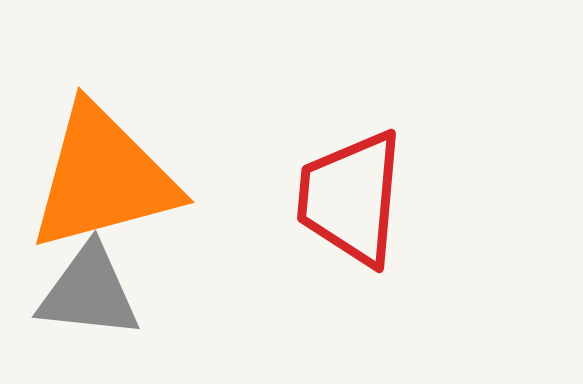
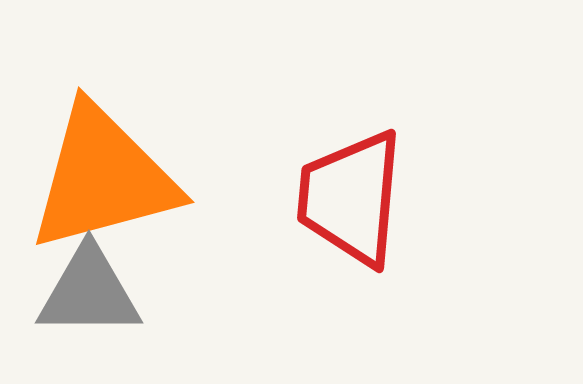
gray triangle: rotated 6 degrees counterclockwise
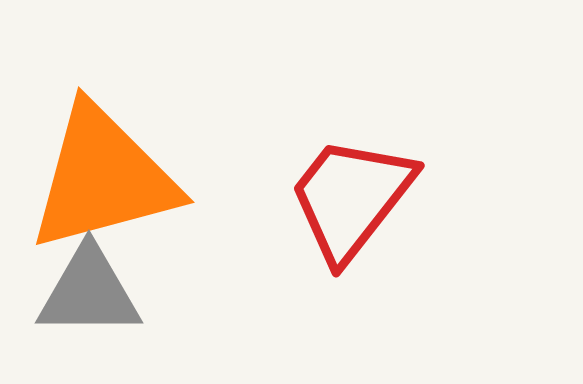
red trapezoid: rotated 33 degrees clockwise
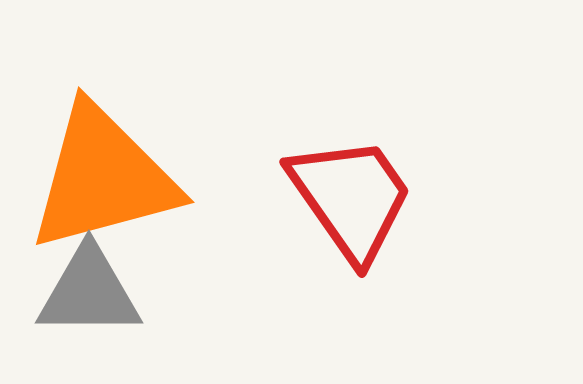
red trapezoid: rotated 107 degrees clockwise
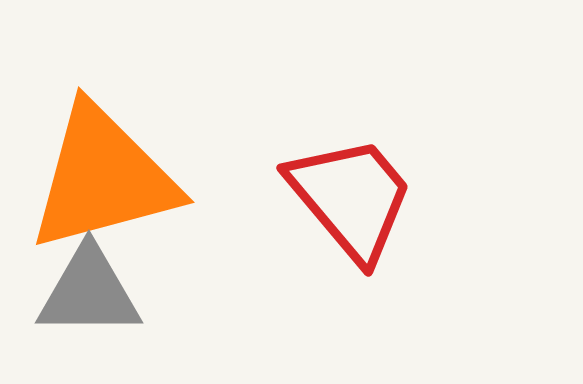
red trapezoid: rotated 5 degrees counterclockwise
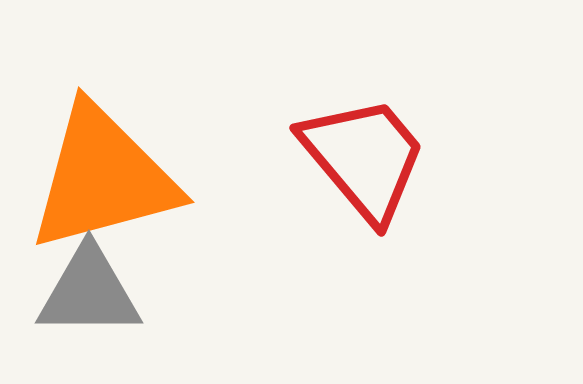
red trapezoid: moved 13 px right, 40 px up
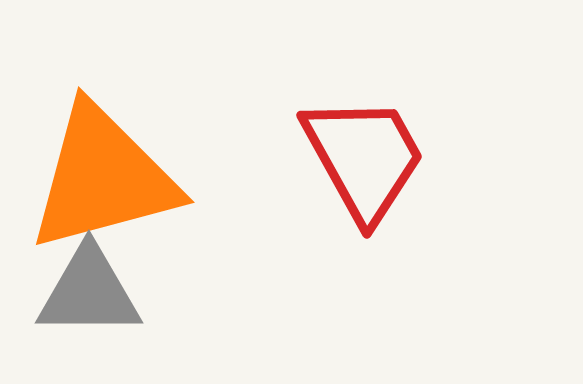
red trapezoid: rotated 11 degrees clockwise
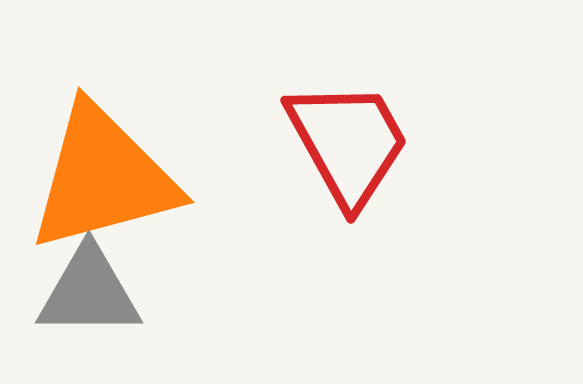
red trapezoid: moved 16 px left, 15 px up
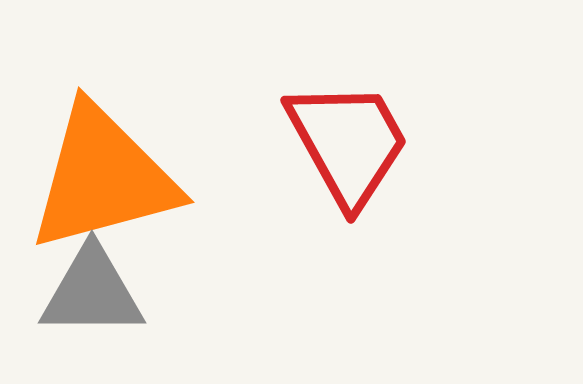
gray triangle: moved 3 px right
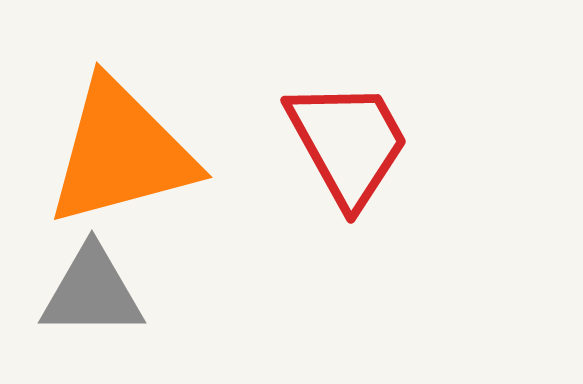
orange triangle: moved 18 px right, 25 px up
